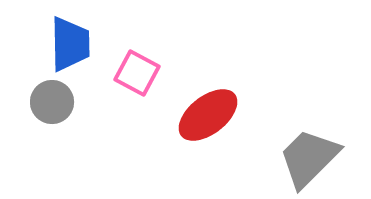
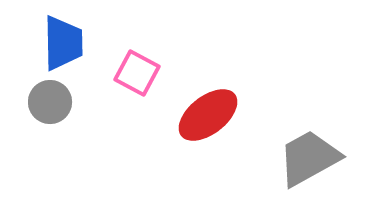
blue trapezoid: moved 7 px left, 1 px up
gray circle: moved 2 px left
gray trapezoid: rotated 16 degrees clockwise
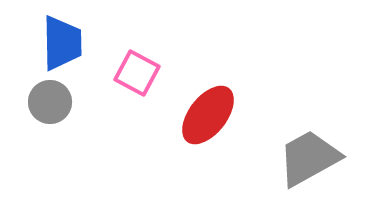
blue trapezoid: moved 1 px left
red ellipse: rotated 14 degrees counterclockwise
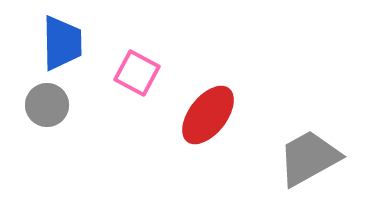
gray circle: moved 3 px left, 3 px down
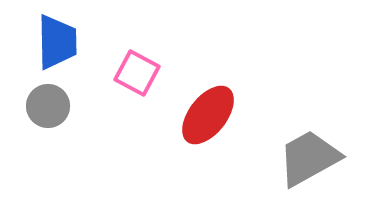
blue trapezoid: moved 5 px left, 1 px up
gray circle: moved 1 px right, 1 px down
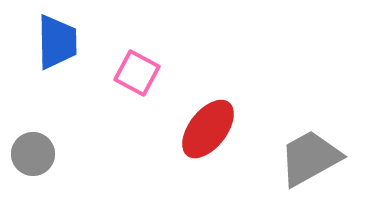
gray circle: moved 15 px left, 48 px down
red ellipse: moved 14 px down
gray trapezoid: moved 1 px right
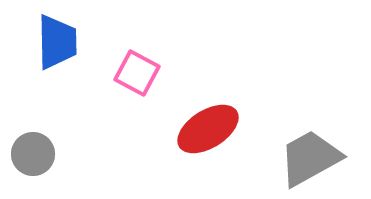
red ellipse: rotated 20 degrees clockwise
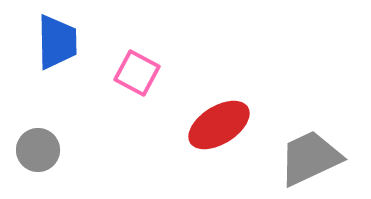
red ellipse: moved 11 px right, 4 px up
gray circle: moved 5 px right, 4 px up
gray trapezoid: rotated 4 degrees clockwise
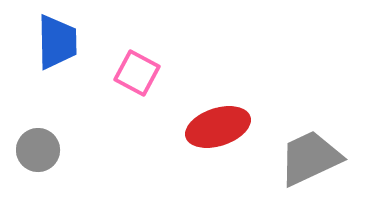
red ellipse: moved 1 px left, 2 px down; rotated 14 degrees clockwise
